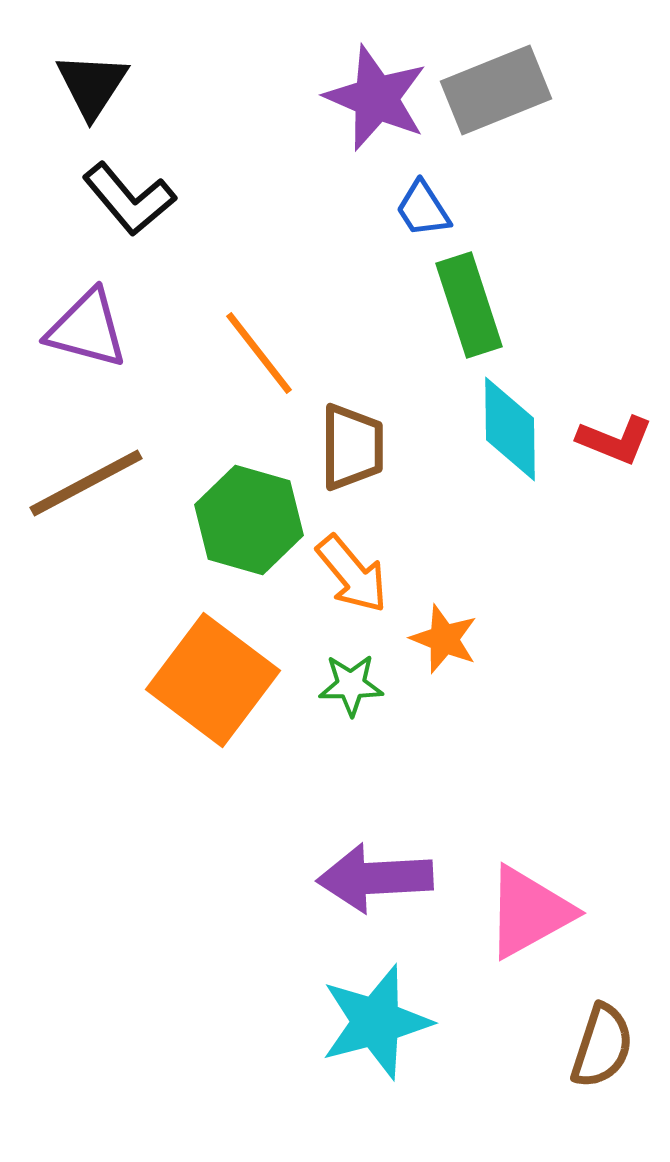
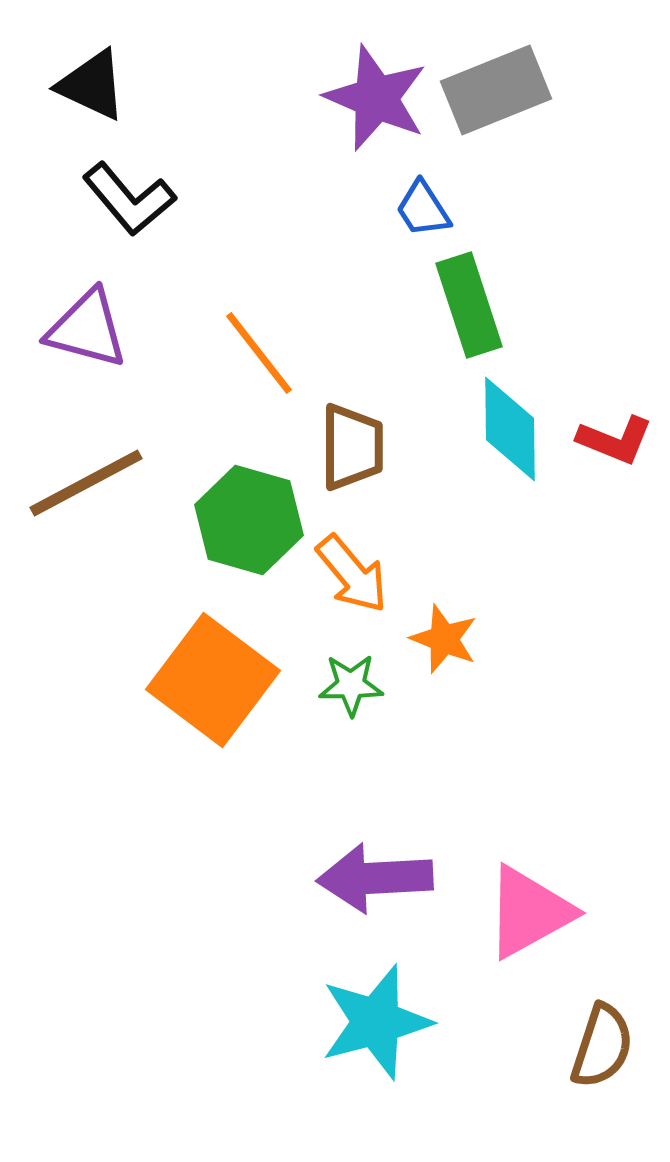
black triangle: rotated 38 degrees counterclockwise
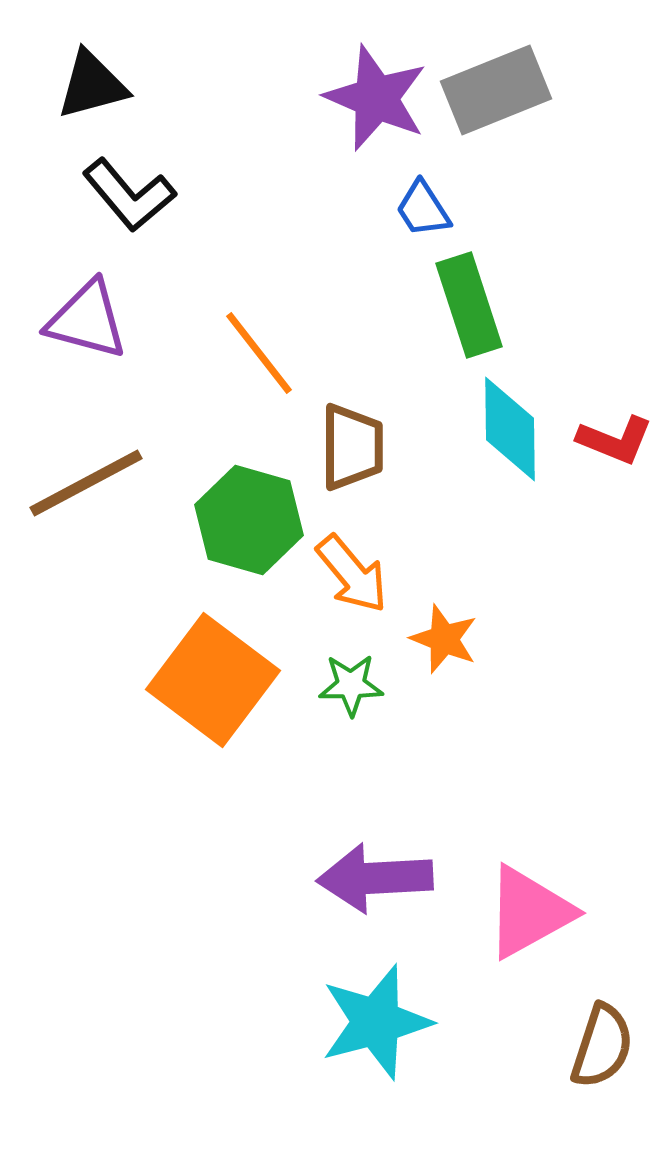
black triangle: rotated 40 degrees counterclockwise
black L-shape: moved 4 px up
purple triangle: moved 9 px up
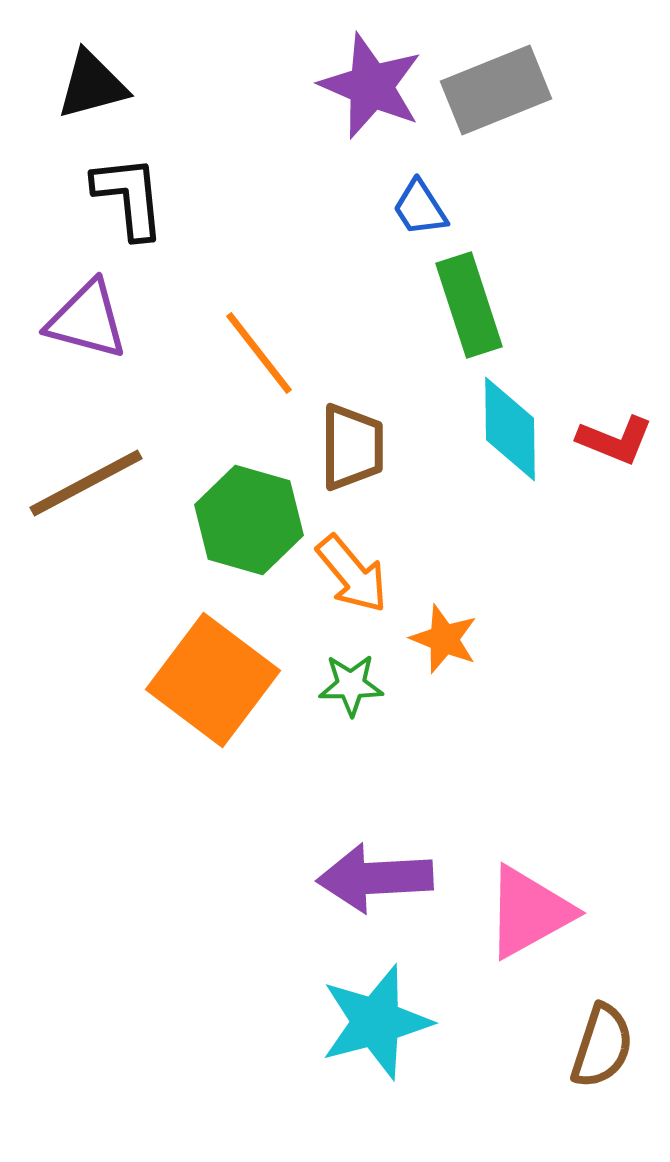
purple star: moved 5 px left, 12 px up
black L-shape: moved 2 px down; rotated 146 degrees counterclockwise
blue trapezoid: moved 3 px left, 1 px up
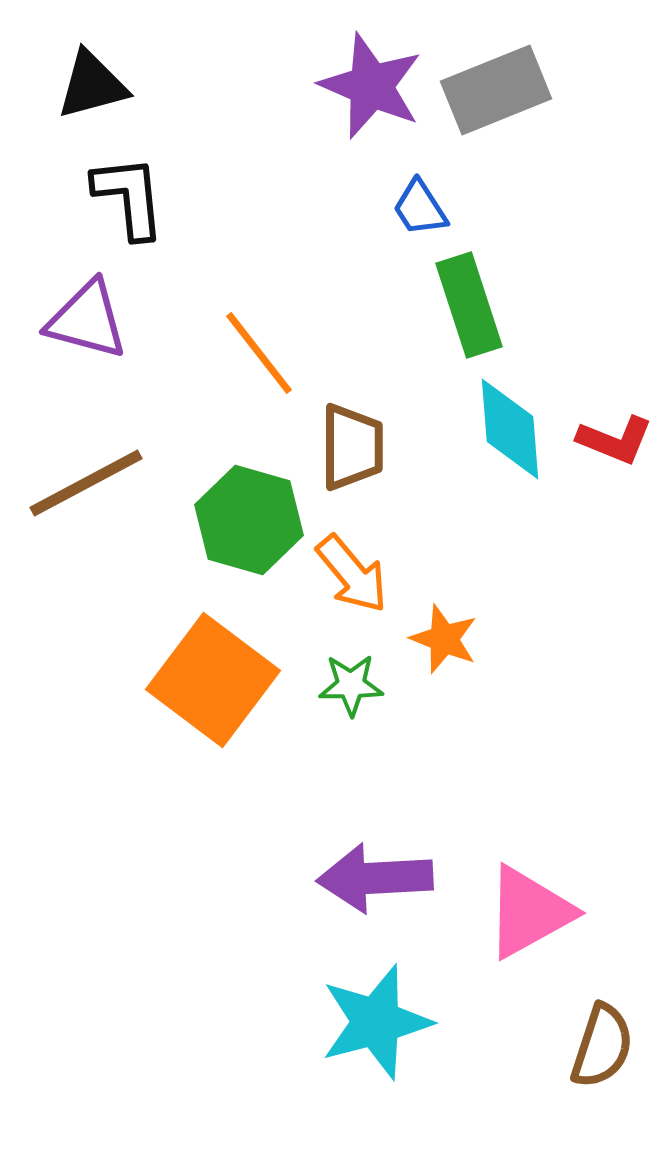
cyan diamond: rotated 4 degrees counterclockwise
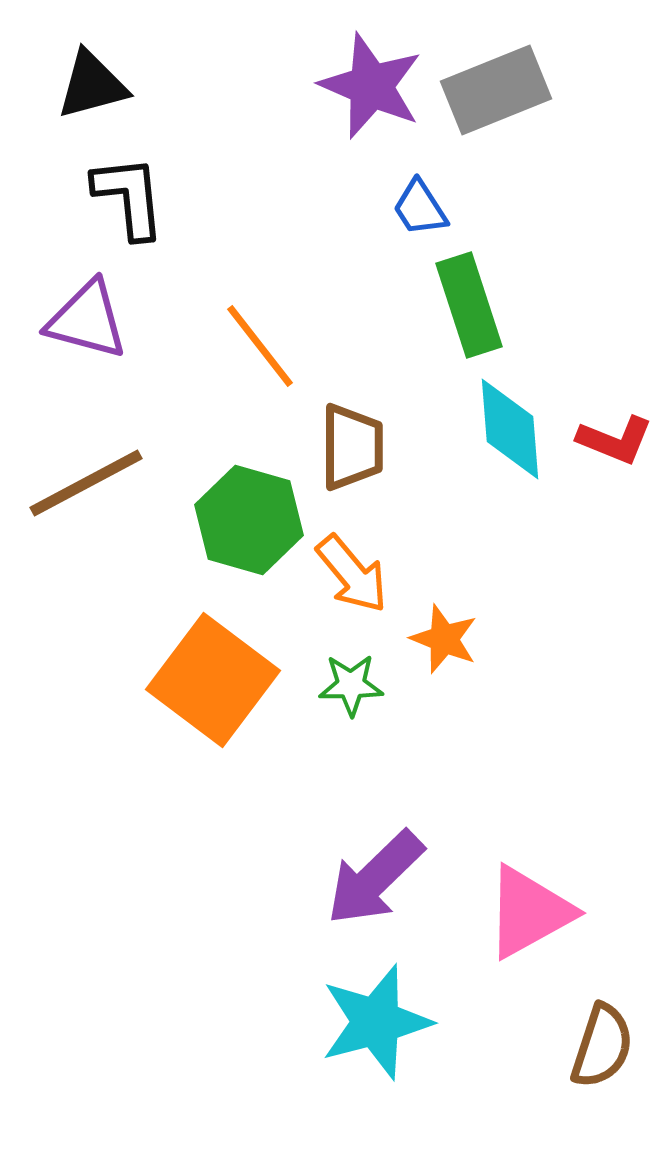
orange line: moved 1 px right, 7 px up
purple arrow: rotated 41 degrees counterclockwise
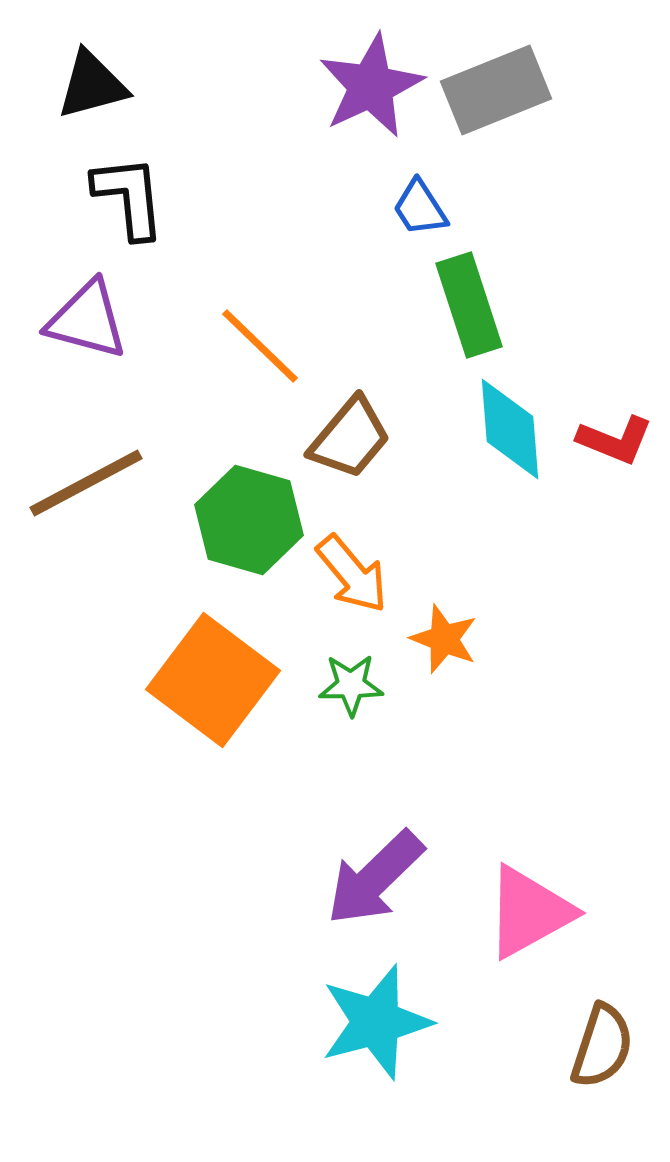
purple star: rotated 24 degrees clockwise
orange line: rotated 8 degrees counterclockwise
brown trapezoid: moved 2 px left, 9 px up; rotated 40 degrees clockwise
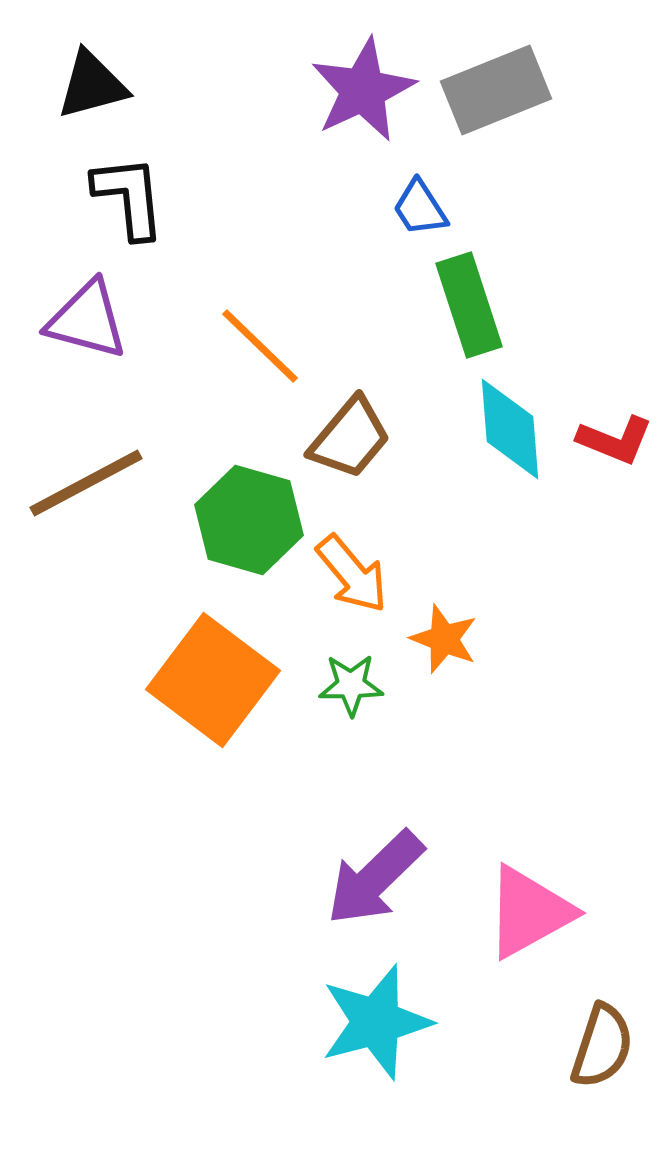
purple star: moved 8 px left, 4 px down
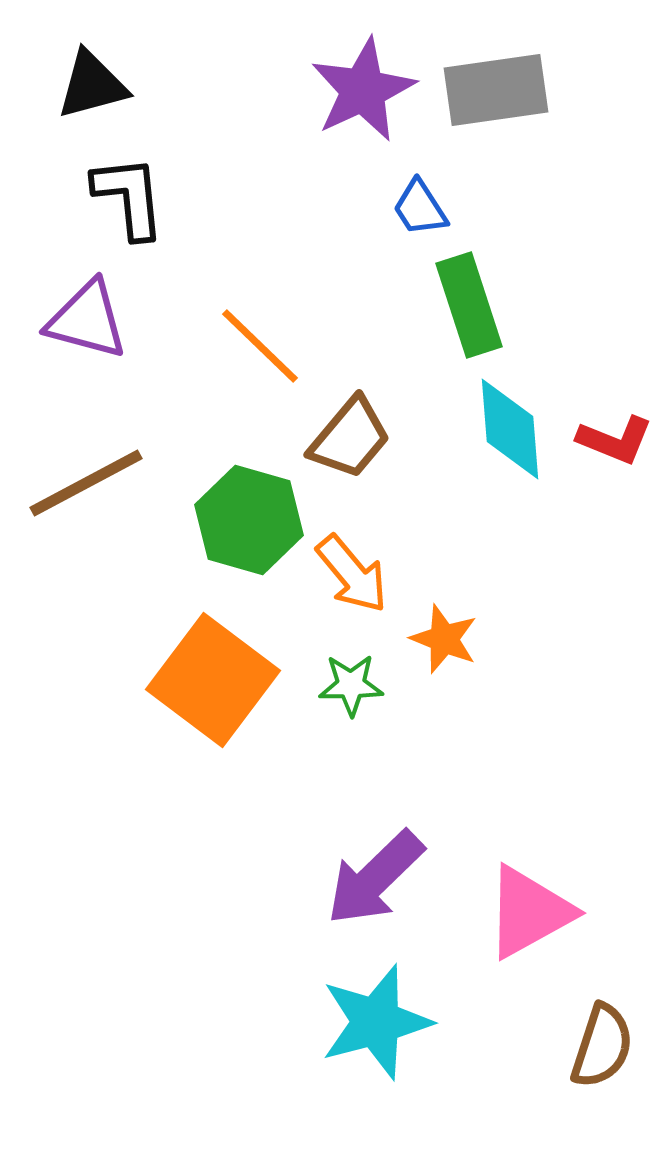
gray rectangle: rotated 14 degrees clockwise
